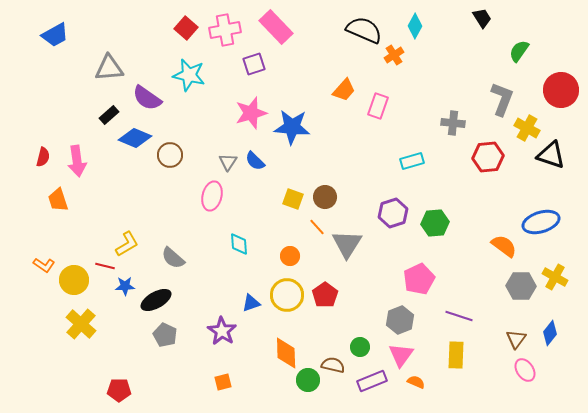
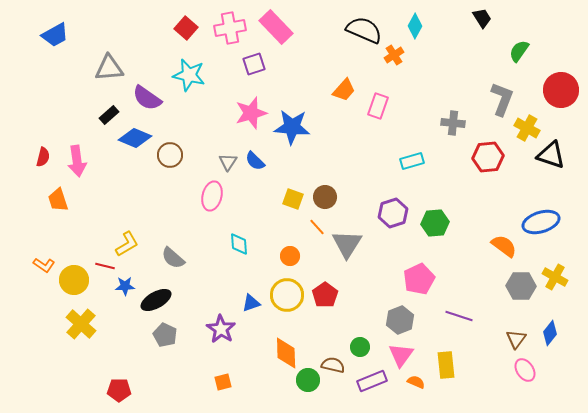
pink cross at (225, 30): moved 5 px right, 2 px up
purple star at (222, 331): moved 1 px left, 2 px up
yellow rectangle at (456, 355): moved 10 px left, 10 px down; rotated 8 degrees counterclockwise
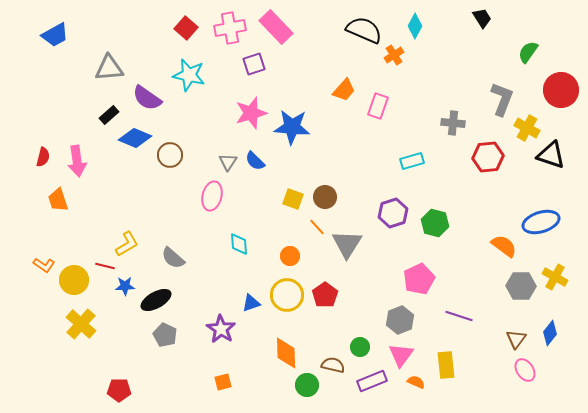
green semicircle at (519, 51): moved 9 px right, 1 px down
green hexagon at (435, 223): rotated 20 degrees clockwise
green circle at (308, 380): moved 1 px left, 5 px down
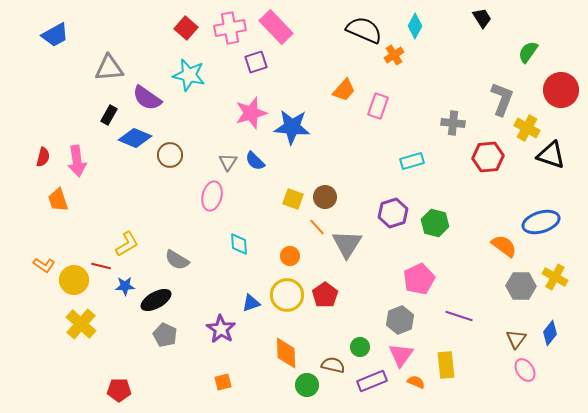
purple square at (254, 64): moved 2 px right, 2 px up
black rectangle at (109, 115): rotated 18 degrees counterclockwise
gray semicircle at (173, 258): moved 4 px right, 2 px down; rotated 10 degrees counterclockwise
red line at (105, 266): moved 4 px left
